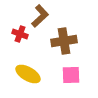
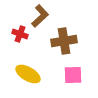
pink square: moved 2 px right
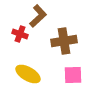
brown L-shape: moved 2 px left
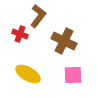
brown L-shape: rotated 10 degrees counterclockwise
brown cross: rotated 35 degrees clockwise
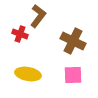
brown cross: moved 9 px right
yellow ellipse: rotated 20 degrees counterclockwise
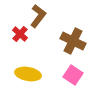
red cross: rotated 21 degrees clockwise
pink square: rotated 36 degrees clockwise
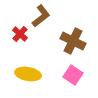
brown L-shape: moved 3 px right; rotated 15 degrees clockwise
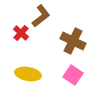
red cross: moved 1 px right, 1 px up
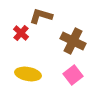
brown L-shape: rotated 125 degrees counterclockwise
pink square: rotated 18 degrees clockwise
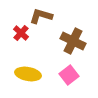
pink square: moved 4 px left
